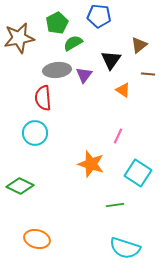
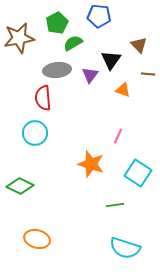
brown triangle: rotated 36 degrees counterclockwise
purple triangle: moved 6 px right
orange triangle: rotated 14 degrees counterclockwise
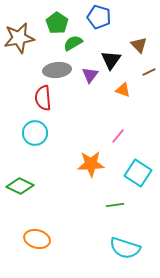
blue pentagon: moved 1 px down; rotated 10 degrees clockwise
green pentagon: rotated 10 degrees counterclockwise
brown line: moved 1 px right, 2 px up; rotated 32 degrees counterclockwise
pink line: rotated 14 degrees clockwise
orange star: rotated 20 degrees counterclockwise
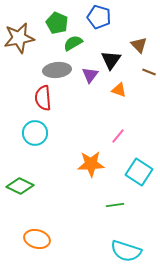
green pentagon: rotated 10 degrees counterclockwise
brown line: rotated 48 degrees clockwise
orange triangle: moved 4 px left
cyan square: moved 1 px right, 1 px up
cyan semicircle: moved 1 px right, 3 px down
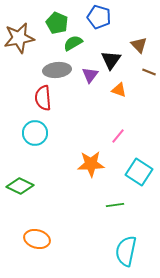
cyan semicircle: rotated 84 degrees clockwise
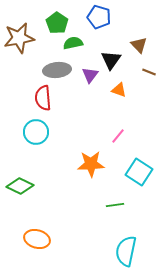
green pentagon: rotated 10 degrees clockwise
green semicircle: rotated 18 degrees clockwise
cyan circle: moved 1 px right, 1 px up
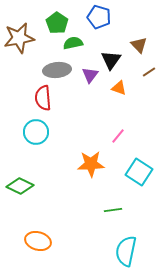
brown line: rotated 56 degrees counterclockwise
orange triangle: moved 2 px up
green line: moved 2 px left, 5 px down
orange ellipse: moved 1 px right, 2 px down
